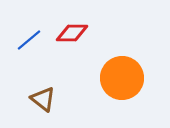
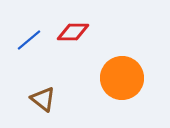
red diamond: moved 1 px right, 1 px up
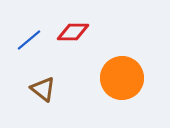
brown triangle: moved 10 px up
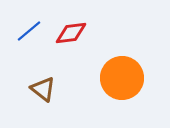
red diamond: moved 2 px left, 1 px down; rotated 8 degrees counterclockwise
blue line: moved 9 px up
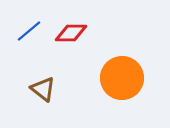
red diamond: rotated 8 degrees clockwise
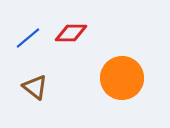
blue line: moved 1 px left, 7 px down
brown triangle: moved 8 px left, 2 px up
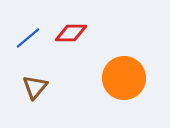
orange circle: moved 2 px right
brown triangle: rotated 32 degrees clockwise
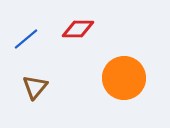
red diamond: moved 7 px right, 4 px up
blue line: moved 2 px left, 1 px down
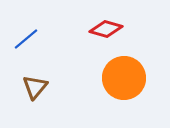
red diamond: moved 28 px right; rotated 16 degrees clockwise
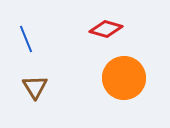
blue line: rotated 72 degrees counterclockwise
brown triangle: rotated 12 degrees counterclockwise
